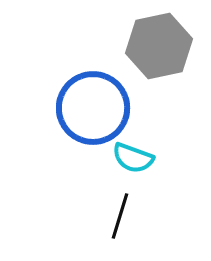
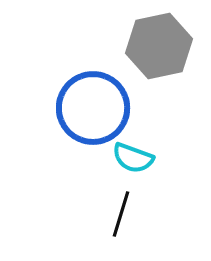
black line: moved 1 px right, 2 px up
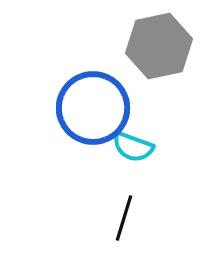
cyan semicircle: moved 11 px up
black line: moved 3 px right, 4 px down
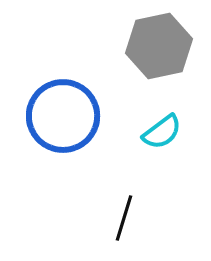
blue circle: moved 30 px left, 8 px down
cyan semicircle: moved 29 px right, 15 px up; rotated 57 degrees counterclockwise
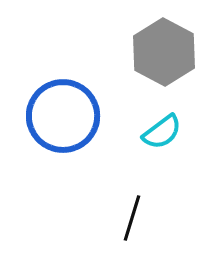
gray hexagon: moved 5 px right, 6 px down; rotated 20 degrees counterclockwise
black line: moved 8 px right
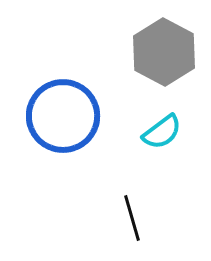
black line: rotated 33 degrees counterclockwise
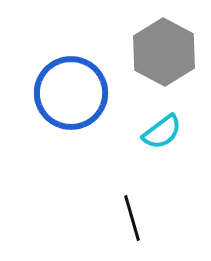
blue circle: moved 8 px right, 23 px up
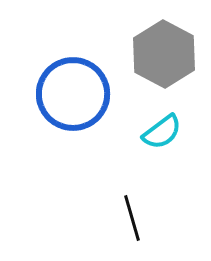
gray hexagon: moved 2 px down
blue circle: moved 2 px right, 1 px down
